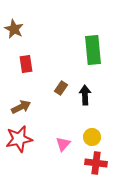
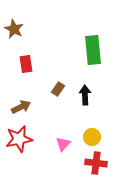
brown rectangle: moved 3 px left, 1 px down
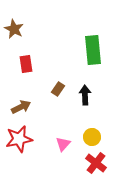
red cross: rotated 30 degrees clockwise
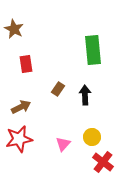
red cross: moved 7 px right, 1 px up
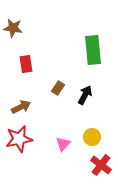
brown star: moved 1 px left, 1 px up; rotated 18 degrees counterclockwise
brown rectangle: moved 1 px up
black arrow: rotated 30 degrees clockwise
red cross: moved 2 px left, 3 px down
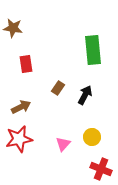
red cross: moved 4 px down; rotated 15 degrees counterclockwise
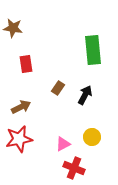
pink triangle: rotated 21 degrees clockwise
red cross: moved 27 px left, 1 px up
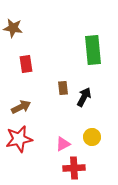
brown rectangle: moved 5 px right; rotated 40 degrees counterclockwise
black arrow: moved 1 px left, 2 px down
red cross: rotated 25 degrees counterclockwise
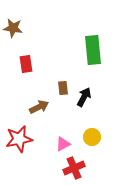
brown arrow: moved 18 px right
red cross: rotated 20 degrees counterclockwise
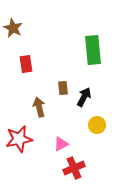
brown star: rotated 18 degrees clockwise
brown arrow: rotated 78 degrees counterclockwise
yellow circle: moved 5 px right, 12 px up
pink triangle: moved 2 px left
